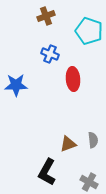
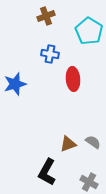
cyan pentagon: rotated 12 degrees clockwise
blue cross: rotated 12 degrees counterclockwise
blue star: moved 1 px left, 1 px up; rotated 15 degrees counterclockwise
gray semicircle: moved 2 px down; rotated 49 degrees counterclockwise
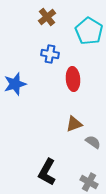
brown cross: moved 1 px right, 1 px down; rotated 18 degrees counterclockwise
brown triangle: moved 6 px right, 20 px up
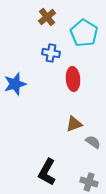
cyan pentagon: moved 5 px left, 2 px down
blue cross: moved 1 px right, 1 px up
gray cross: rotated 12 degrees counterclockwise
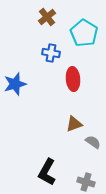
gray cross: moved 3 px left
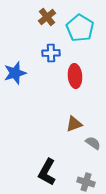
cyan pentagon: moved 4 px left, 5 px up
blue cross: rotated 12 degrees counterclockwise
red ellipse: moved 2 px right, 3 px up
blue star: moved 11 px up
gray semicircle: moved 1 px down
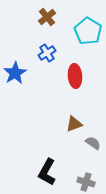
cyan pentagon: moved 8 px right, 3 px down
blue cross: moved 4 px left; rotated 30 degrees counterclockwise
blue star: rotated 15 degrees counterclockwise
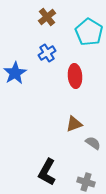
cyan pentagon: moved 1 px right, 1 px down
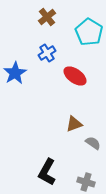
red ellipse: rotated 50 degrees counterclockwise
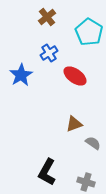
blue cross: moved 2 px right
blue star: moved 6 px right, 2 px down
